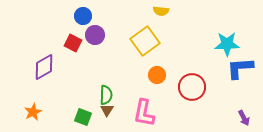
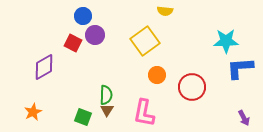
yellow semicircle: moved 4 px right
cyan star: moved 1 px left, 3 px up
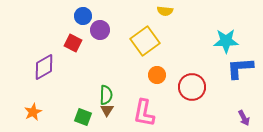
purple circle: moved 5 px right, 5 px up
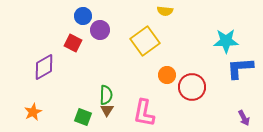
orange circle: moved 10 px right
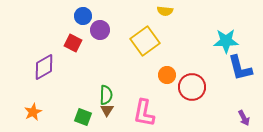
blue L-shape: rotated 100 degrees counterclockwise
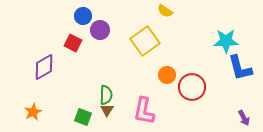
yellow semicircle: rotated 28 degrees clockwise
pink L-shape: moved 2 px up
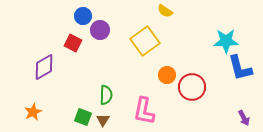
brown triangle: moved 4 px left, 10 px down
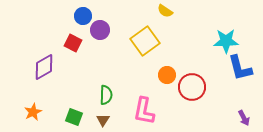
green square: moved 9 px left
